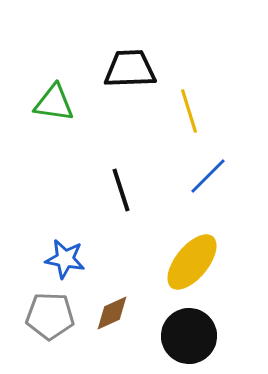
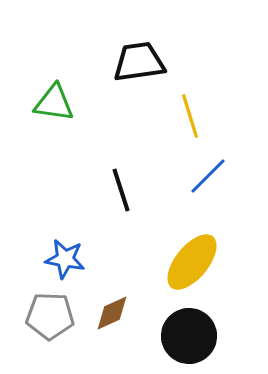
black trapezoid: moved 9 px right, 7 px up; rotated 6 degrees counterclockwise
yellow line: moved 1 px right, 5 px down
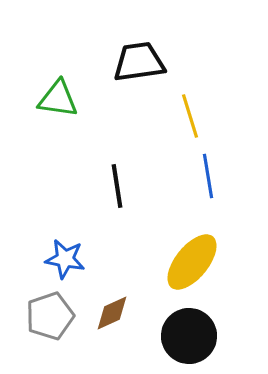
green triangle: moved 4 px right, 4 px up
blue line: rotated 54 degrees counterclockwise
black line: moved 4 px left, 4 px up; rotated 9 degrees clockwise
gray pentagon: rotated 21 degrees counterclockwise
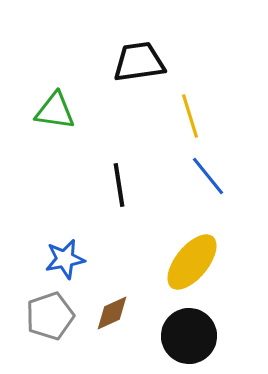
green triangle: moved 3 px left, 12 px down
blue line: rotated 30 degrees counterclockwise
black line: moved 2 px right, 1 px up
blue star: rotated 21 degrees counterclockwise
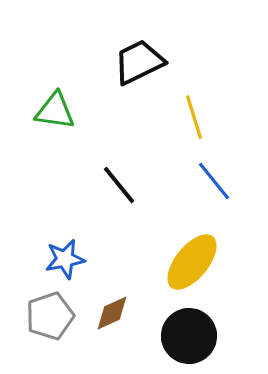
black trapezoid: rotated 18 degrees counterclockwise
yellow line: moved 4 px right, 1 px down
blue line: moved 6 px right, 5 px down
black line: rotated 30 degrees counterclockwise
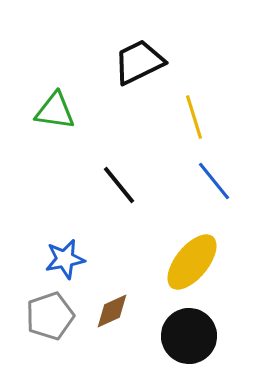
brown diamond: moved 2 px up
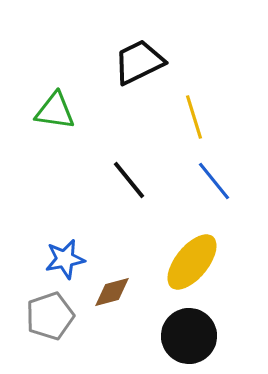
black line: moved 10 px right, 5 px up
brown diamond: moved 19 px up; rotated 9 degrees clockwise
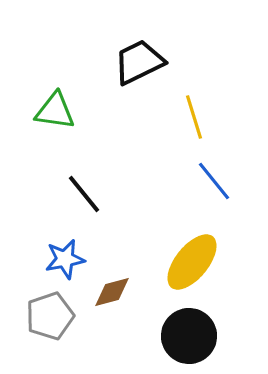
black line: moved 45 px left, 14 px down
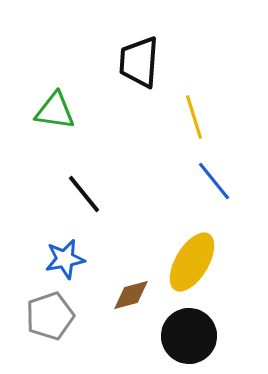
black trapezoid: rotated 60 degrees counterclockwise
yellow ellipse: rotated 8 degrees counterclockwise
brown diamond: moved 19 px right, 3 px down
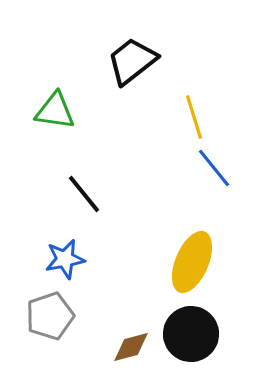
black trapezoid: moved 7 px left, 1 px up; rotated 48 degrees clockwise
blue line: moved 13 px up
yellow ellipse: rotated 8 degrees counterclockwise
brown diamond: moved 52 px down
black circle: moved 2 px right, 2 px up
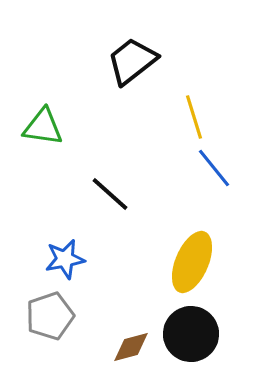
green triangle: moved 12 px left, 16 px down
black line: moved 26 px right; rotated 9 degrees counterclockwise
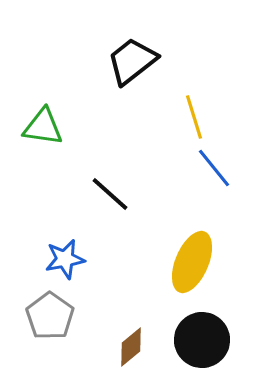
gray pentagon: rotated 18 degrees counterclockwise
black circle: moved 11 px right, 6 px down
brown diamond: rotated 24 degrees counterclockwise
